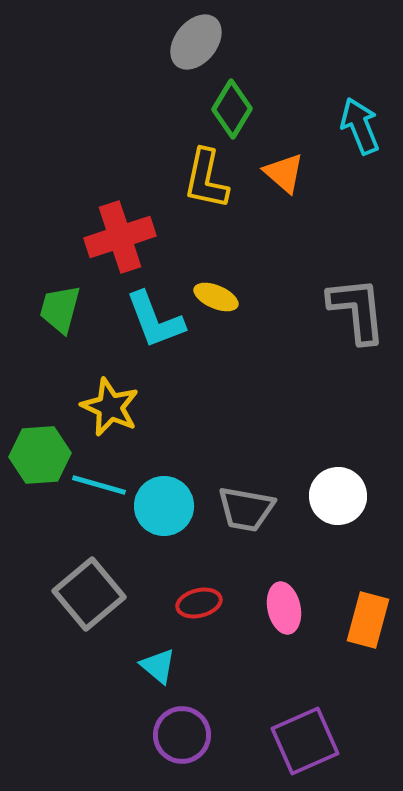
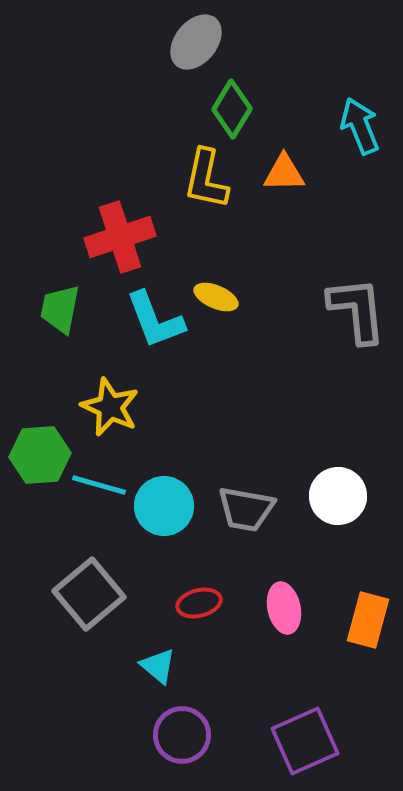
orange triangle: rotated 42 degrees counterclockwise
green trapezoid: rotated 4 degrees counterclockwise
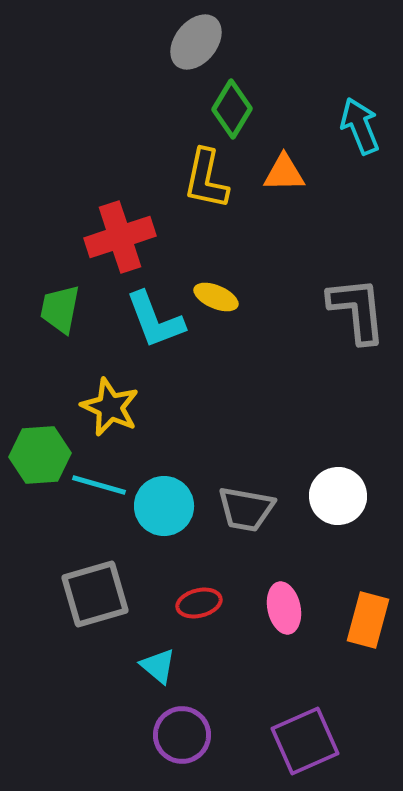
gray square: moved 6 px right; rotated 24 degrees clockwise
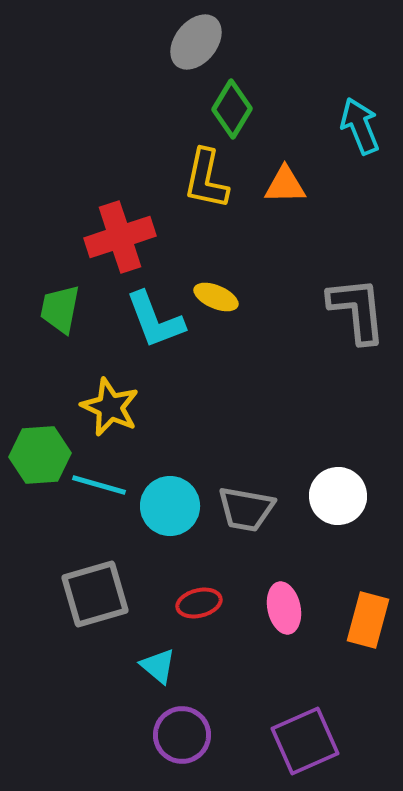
orange triangle: moved 1 px right, 12 px down
cyan circle: moved 6 px right
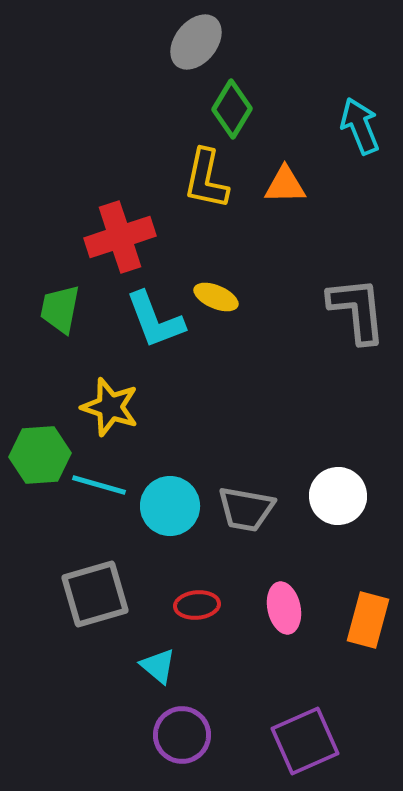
yellow star: rotated 6 degrees counterclockwise
red ellipse: moved 2 px left, 2 px down; rotated 9 degrees clockwise
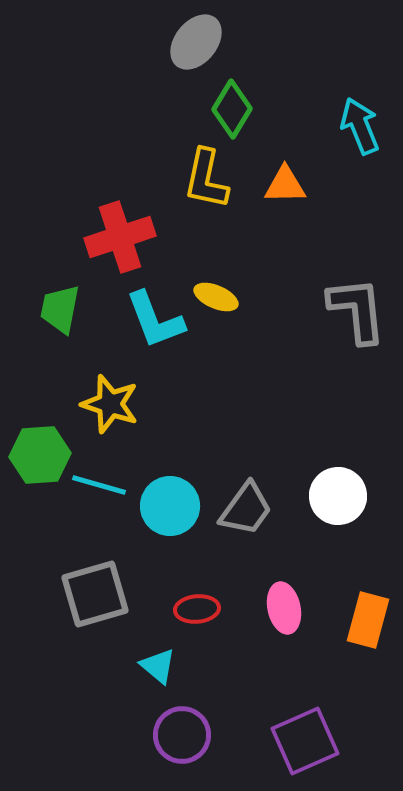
yellow star: moved 3 px up
gray trapezoid: rotated 64 degrees counterclockwise
red ellipse: moved 4 px down
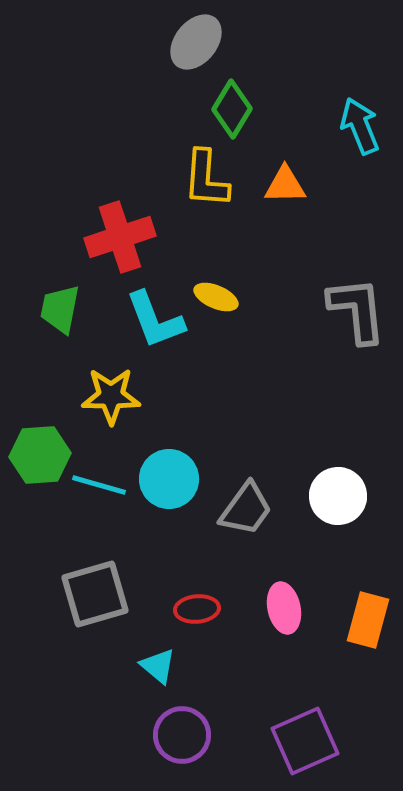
yellow L-shape: rotated 8 degrees counterclockwise
yellow star: moved 1 px right, 8 px up; rotated 18 degrees counterclockwise
cyan circle: moved 1 px left, 27 px up
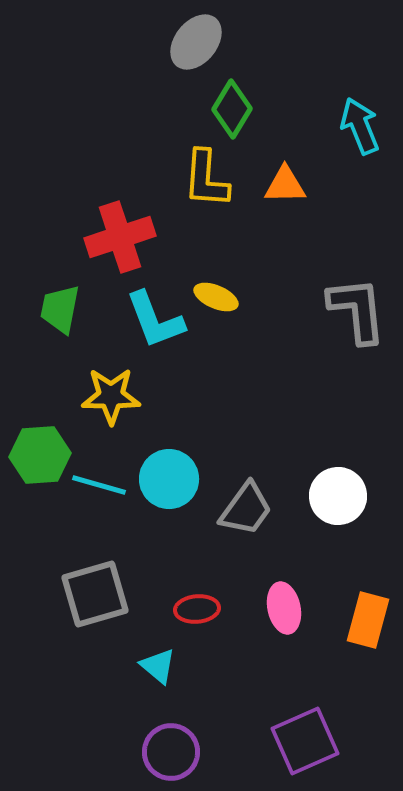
purple circle: moved 11 px left, 17 px down
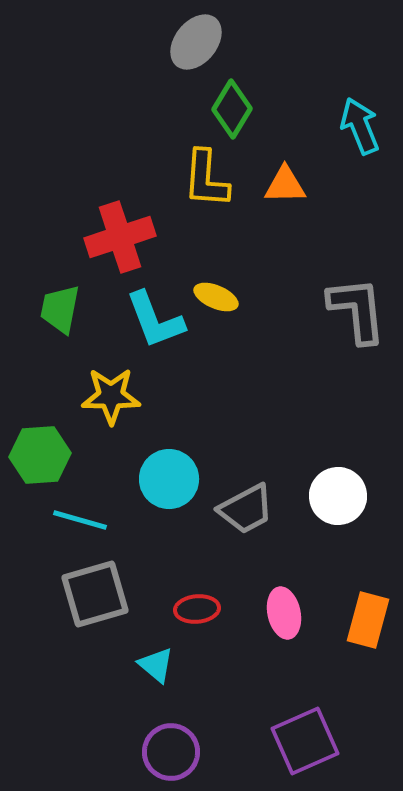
cyan line: moved 19 px left, 35 px down
gray trapezoid: rotated 26 degrees clockwise
pink ellipse: moved 5 px down
cyan triangle: moved 2 px left, 1 px up
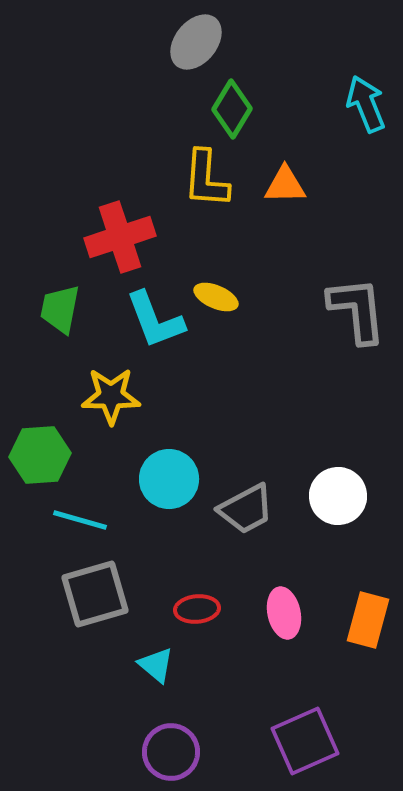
cyan arrow: moved 6 px right, 22 px up
